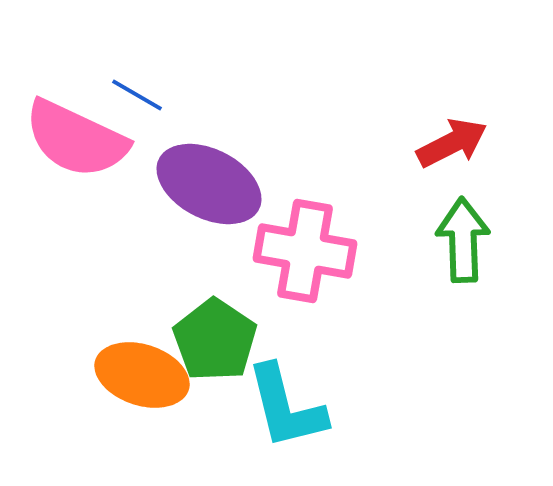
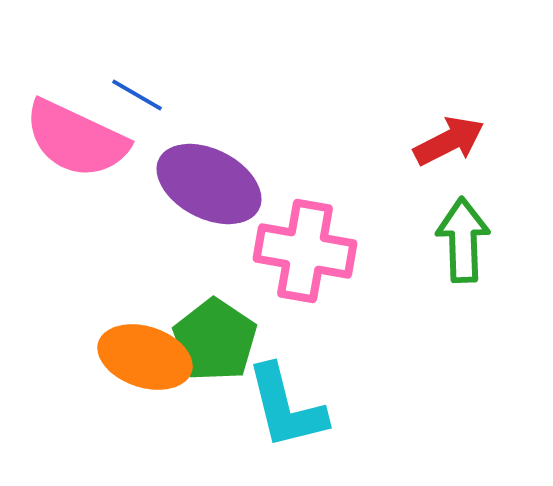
red arrow: moved 3 px left, 2 px up
orange ellipse: moved 3 px right, 18 px up
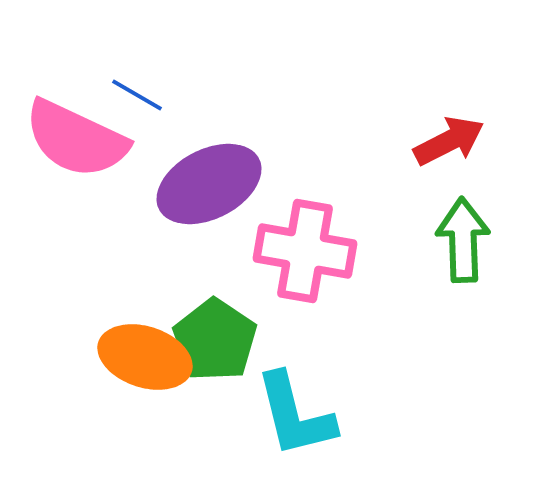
purple ellipse: rotated 54 degrees counterclockwise
cyan L-shape: moved 9 px right, 8 px down
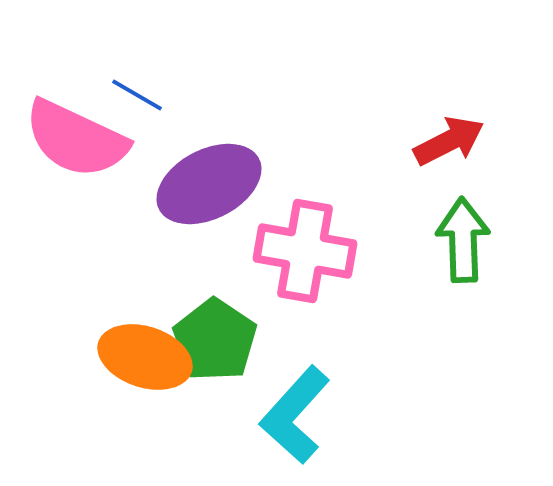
cyan L-shape: rotated 56 degrees clockwise
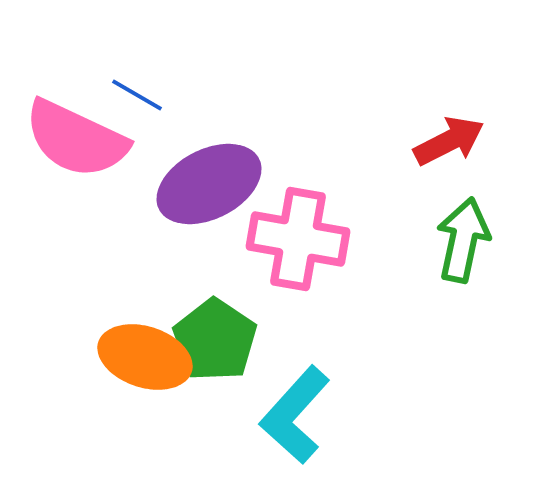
green arrow: rotated 14 degrees clockwise
pink cross: moved 7 px left, 12 px up
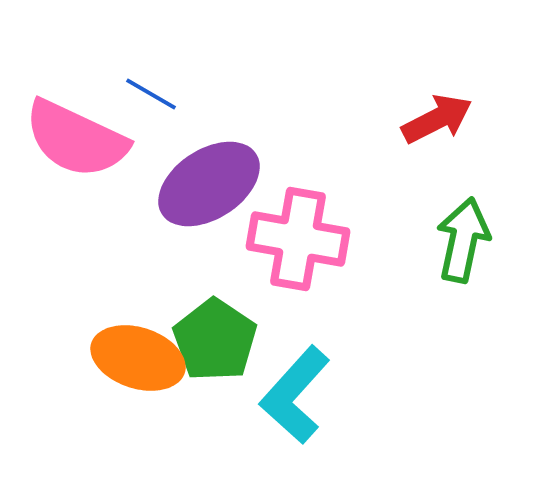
blue line: moved 14 px right, 1 px up
red arrow: moved 12 px left, 22 px up
purple ellipse: rotated 6 degrees counterclockwise
orange ellipse: moved 7 px left, 1 px down
cyan L-shape: moved 20 px up
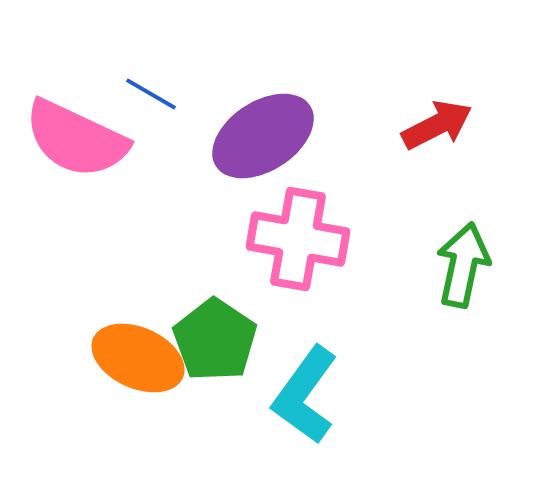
red arrow: moved 6 px down
purple ellipse: moved 54 px right, 48 px up
green arrow: moved 25 px down
orange ellipse: rotated 6 degrees clockwise
cyan L-shape: moved 10 px right; rotated 6 degrees counterclockwise
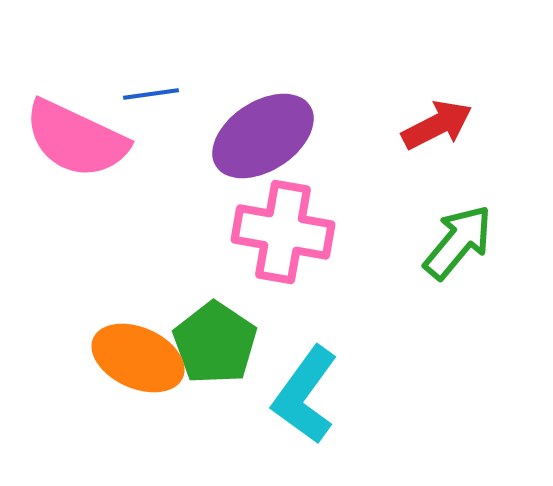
blue line: rotated 38 degrees counterclockwise
pink cross: moved 15 px left, 7 px up
green arrow: moved 5 px left, 23 px up; rotated 28 degrees clockwise
green pentagon: moved 3 px down
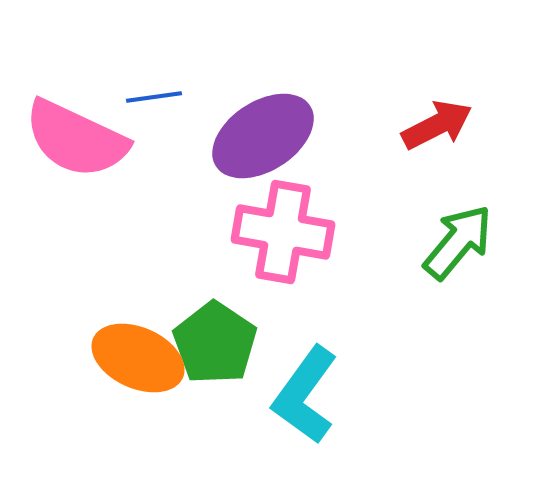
blue line: moved 3 px right, 3 px down
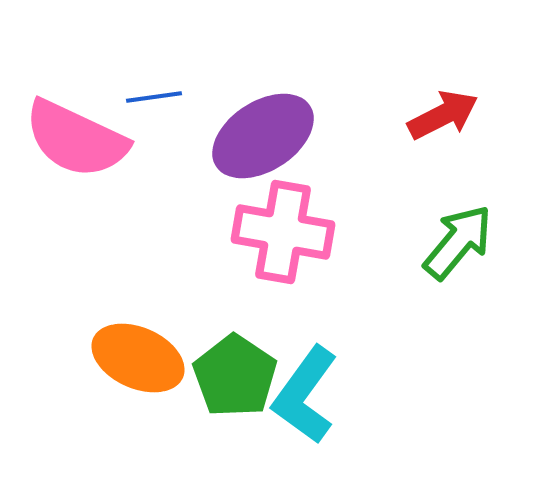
red arrow: moved 6 px right, 10 px up
green pentagon: moved 20 px right, 33 px down
